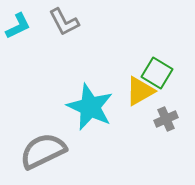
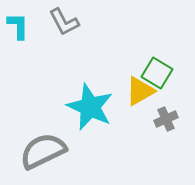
cyan L-shape: rotated 64 degrees counterclockwise
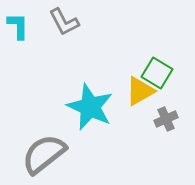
gray semicircle: moved 1 px right, 3 px down; rotated 12 degrees counterclockwise
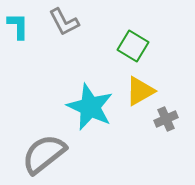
green square: moved 24 px left, 27 px up
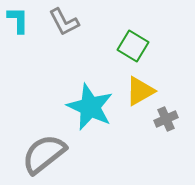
cyan L-shape: moved 6 px up
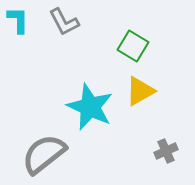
gray cross: moved 32 px down
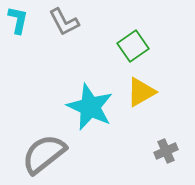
cyan L-shape: rotated 12 degrees clockwise
green square: rotated 24 degrees clockwise
yellow triangle: moved 1 px right, 1 px down
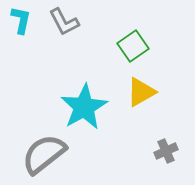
cyan L-shape: moved 3 px right
cyan star: moved 6 px left; rotated 18 degrees clockwise
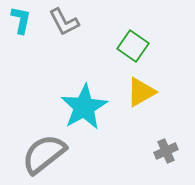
green square: rotated 20 degrees counterclockwise
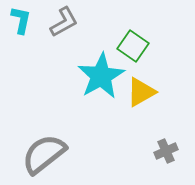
gray L-shape: rotated 92 degrees counterclockwise
cyan star: moved 17 px right, 31 px up
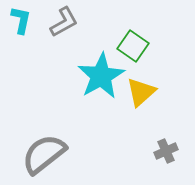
yellow triangle: rotated 12 degrees counterclockwise
